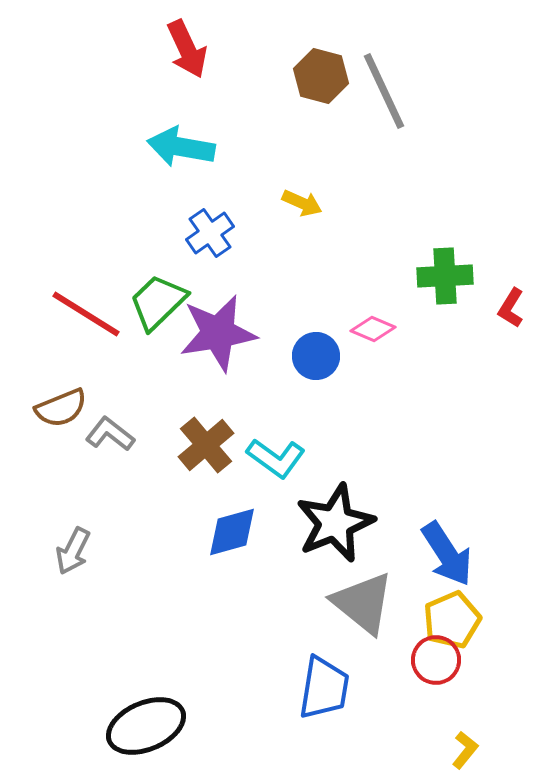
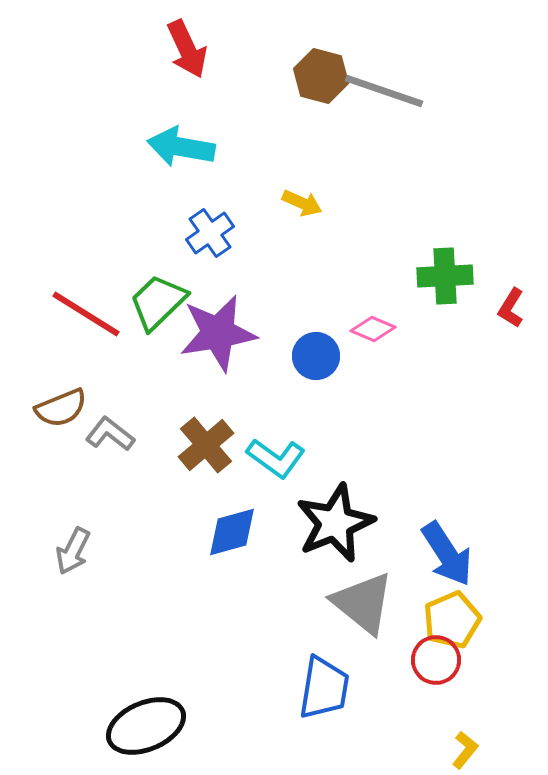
gray line: rotated 46 degrees counterclockwise
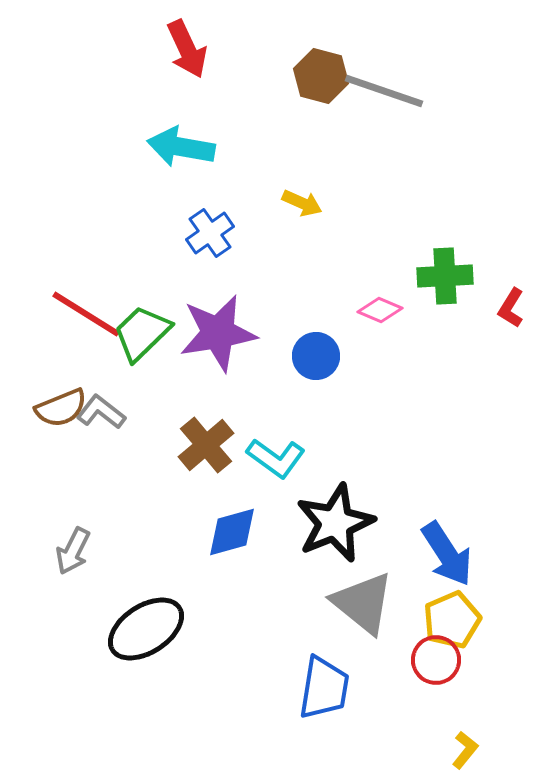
green trapezoid: moved 16 px left, 31 px down
pink diamond: moved 7 px right, 19 px up
gray L-shape: moved 9 px left, 22 px up
black ellipse: moved 97 px up; rotated 10 degrees counterclockwise
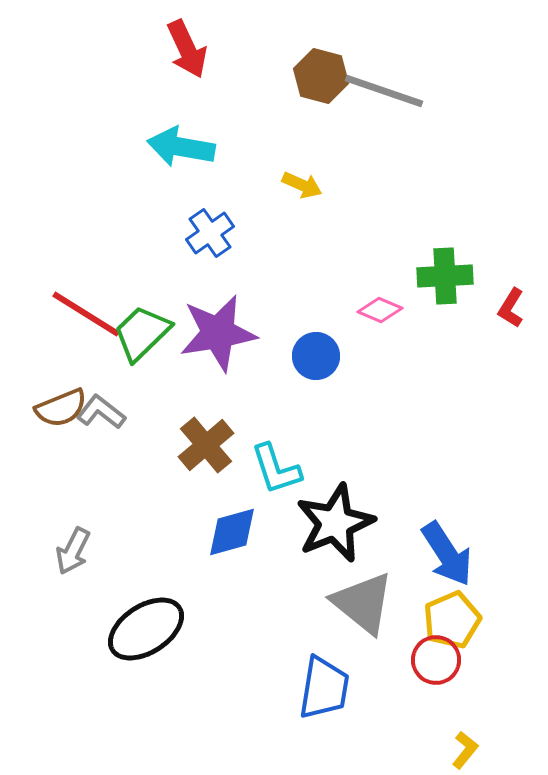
yellow arrow: moved 18 px up
cyan L-shape: moved 11 px down; rotated 36 degrees clockwise
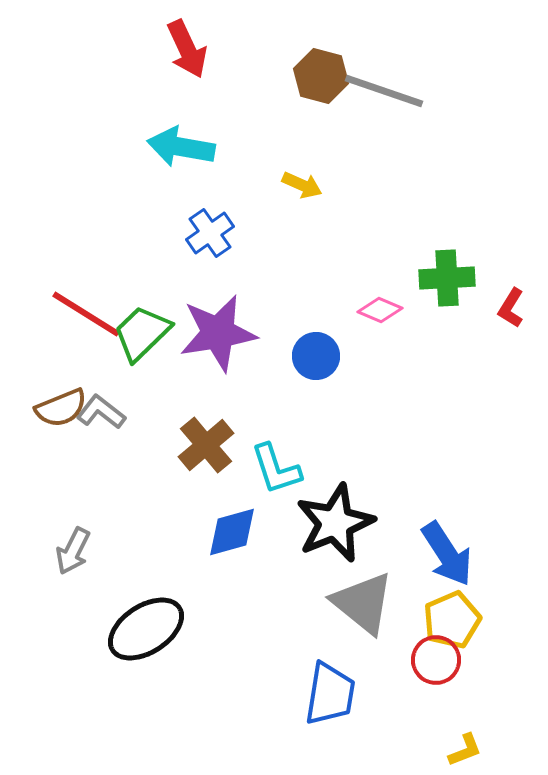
green cross: moved 2 px right, 2 px down
blue trapezoid: moved 6 px right, 6 px down
yellow L-shape: rotated 30 degrees clockwise
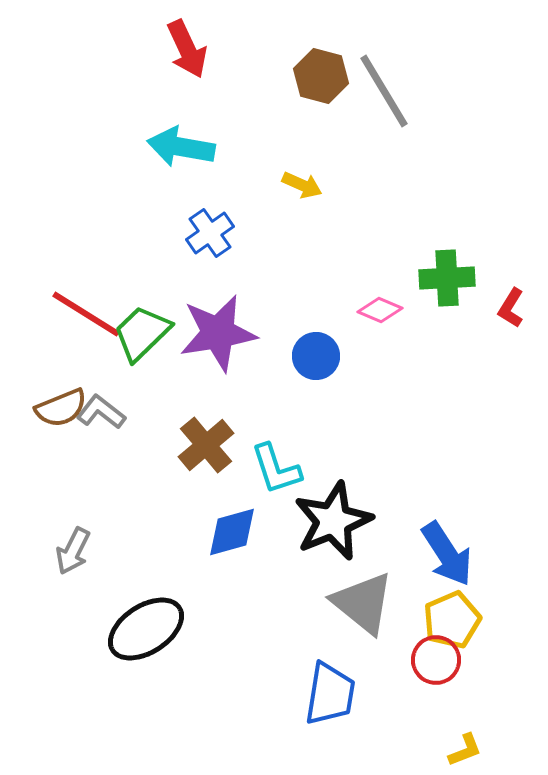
gray line: rotated 40 degrees clockwise
black star: moved 2 px left, 2 px up
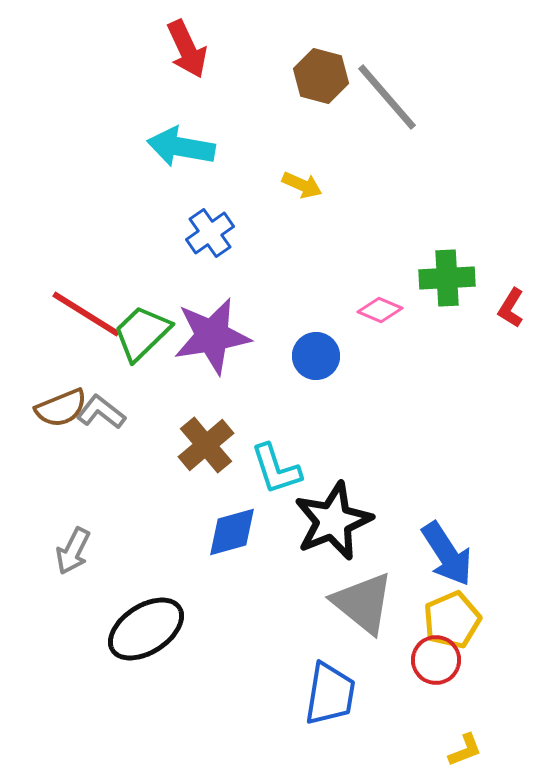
gray line: moved 3 px right, 6 px down; rotated 10 degrees counterclockwise
purple star: moved 6 px left, 3 px down
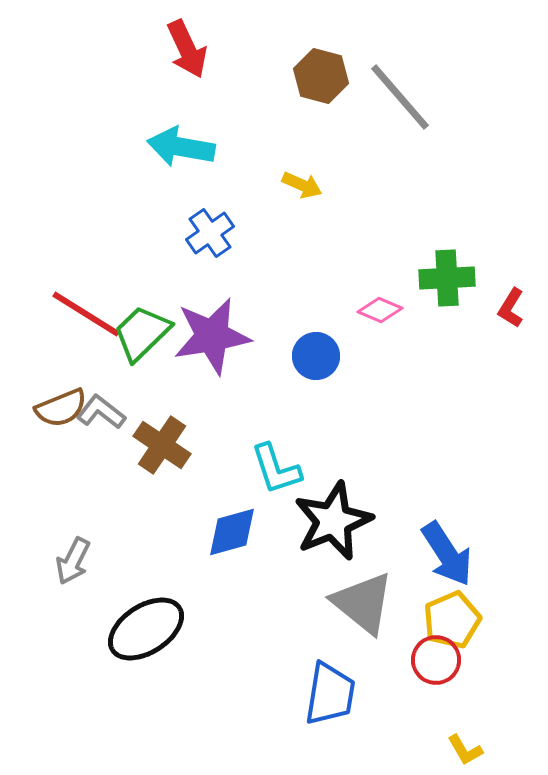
gray line: moved 13 px right
brown cross: moved 44 px left; rotated 16 degrees counterclockwise
gray arrow: moved 10 px down
yellow L-shape: rotated 81 degrees clockwise
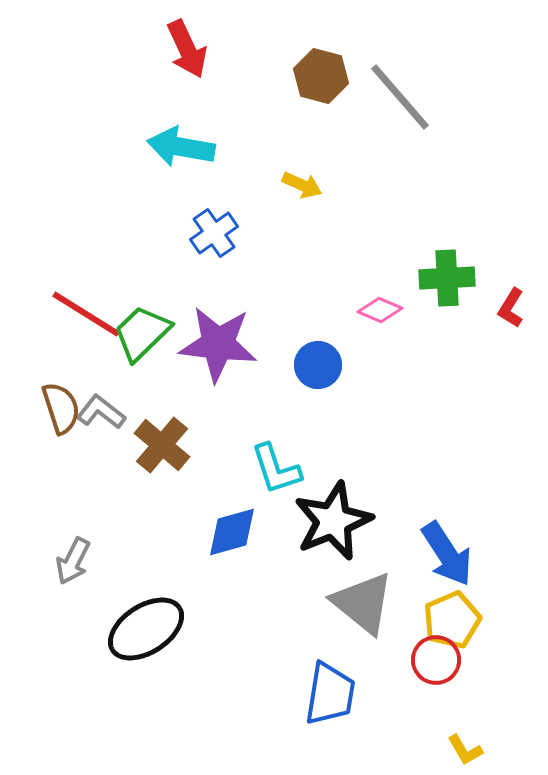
blue cross: moved 4 px right
purple star: moved 6 px right, 8 px down; rotated 16 degrees clockwise
blue circle: moved 2 px right, 9 px down
brown semicircle: rotated 86 degrees counterclockwise
brown cross: rotated 6 degrees clockwise
